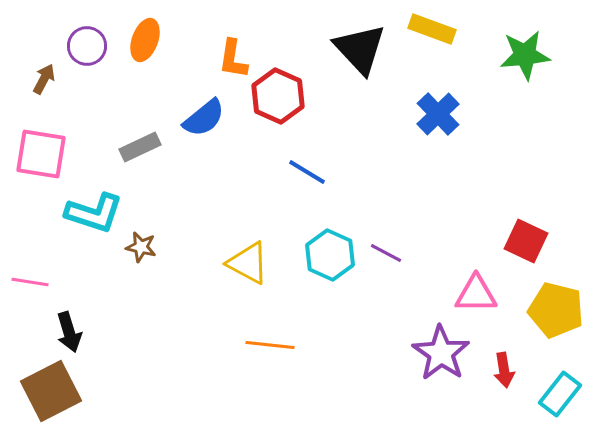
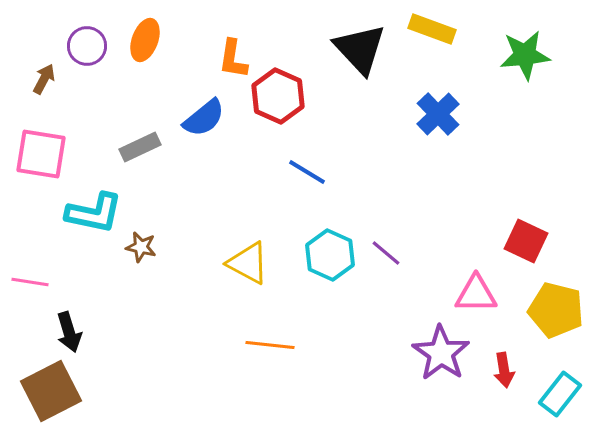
cyan L-shape: rotated 6 degrees counterclockwise
purple line: rotated 12 degrees clockwise
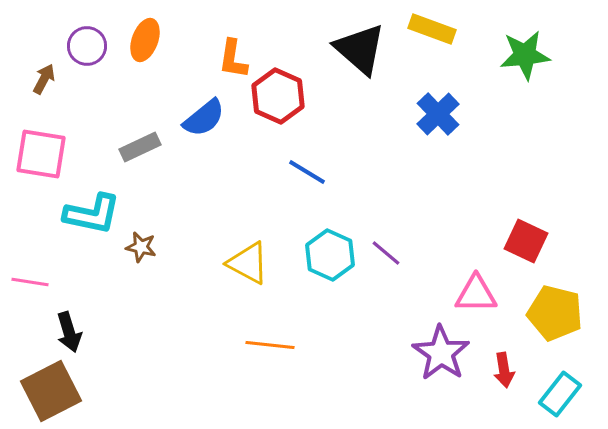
black triangle: rotated 6 degrees counterclockwise
cyan L-shape: moved 2 px left, 1 px down
yellow pentagon: moved 1 px left, 3 px down
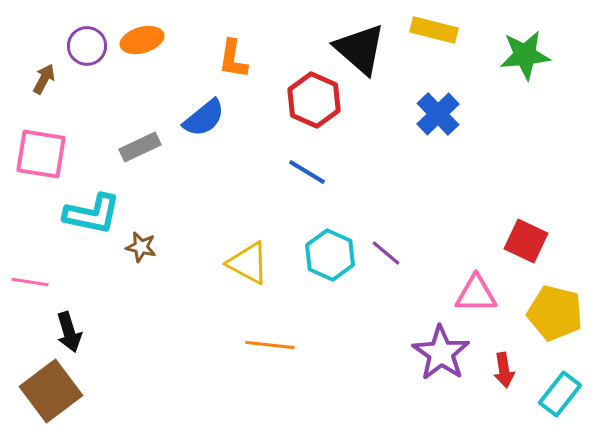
yellow rectangle: moved 2 px right, 1 px down; rotated 6 degrees counterclockwise
orange ellipse: moved 3 px left; rotated 54 degrees clockwise
red hexagon: moved 36 px right, 4 px down
brown square: rotated 10 degrees counterclockwise
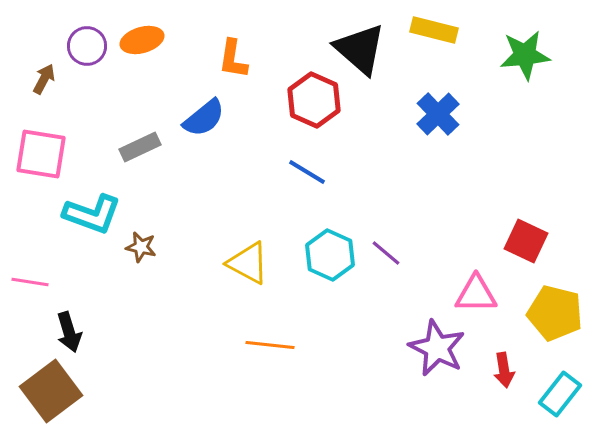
cyan L-shape: rotated 8 degrees clockwise
purple star: moved 4 px left, 5 px up; rotated 8 degrees counterclockwise
